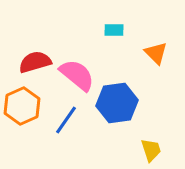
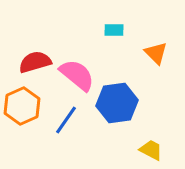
yellow trapezoid: rotated 45 degrees counterclockwise
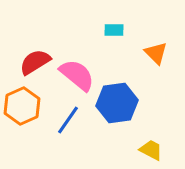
red semicircle: rotated 16 degrees counterclockwise
blue line: moved 2 px right
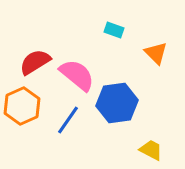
cyan rectangle: rotated 18 degrees clockwise
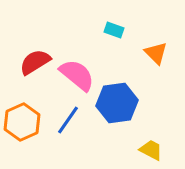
orange hexagon: moved 16 px down
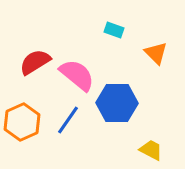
blue hexagon: rotated 9 degrees clockwise
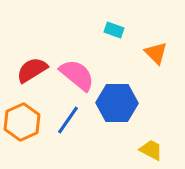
red semicircle: moved 3 px left, 8 px down
